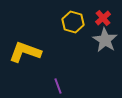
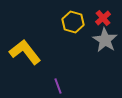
yellow L-shape: rotated 32 degrees clockwise
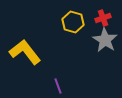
red cross: rotated 21 degrees clockwise
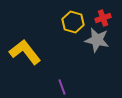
gray star: moved 8 px left; rotated 20 degrees counterclockwise
purple line: moved 4 px right, 1 px down
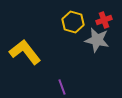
red cross: moved 1 px right, 2 px down
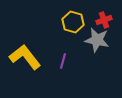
yellow L-shape: moved 5 px down
purple line: moved 1 px right, 26 px up; rotated 35 degrees clockwise
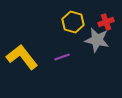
red cross: moved 2 px right, 2 px down
yellow L-shape: moved 3 px left
purple line: moved 1 px left, 4 px up; rotated 56 degrees clockwise
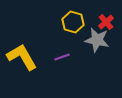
red cross: rotated 21 degrees counterclockwise
yellow L-shape: rotated 8 degrees clockwise
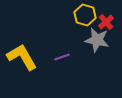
yellow hexagon: moved 12 px right, 7 px up
